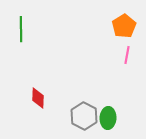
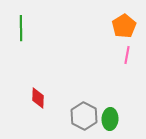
green line: moved 1 px up
green ellipse: moved 2 px right, 1 px down
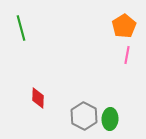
green line: rotated 15 degrees counterclockwise
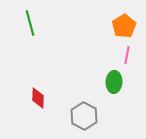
green line: moved 9 px right, 5 px up
green ellipse: moved 4 px right, 37 px up
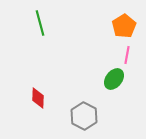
green line: moved 10 px right
green ellipse: moved 3 px up; rotated 35 degrees clockwise
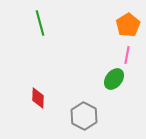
orange pentagon: moved 4 px right, 1 px up
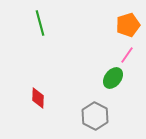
orange pentagon: rotated 15 degrees clockwise
pink line: rotated 24 degrees clockwise
green ellipse: moved 1 px left, 1 px up
gray hexagon: moved 11 px right
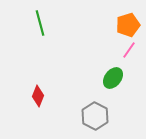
pink line: moved 2 px right, 5 px up
red diamond: moved 2 px up; rotated 20 degrees clockwise
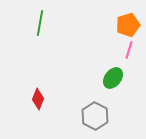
green line: rotated 25 degrees clockwise
pink line: rotated 18 degrees counterclockwise
red diamond: moved 3 px down
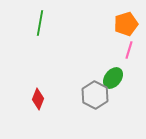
orange pentagon: moved 2 px left, 1 px up
gray hexagon: moved 21 px up
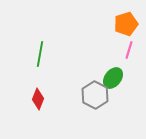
green line: moved 31 px down
